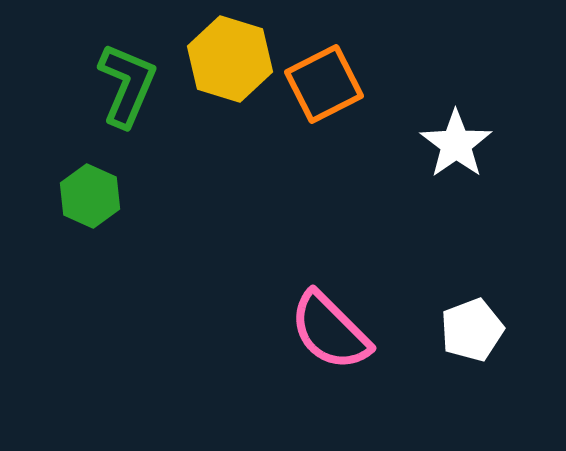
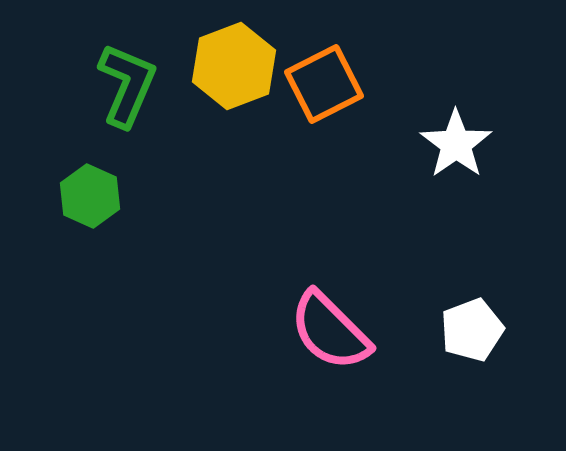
yellow hexagon: moved 4 px right, 7 px down; rotated 22 degrees clockwise
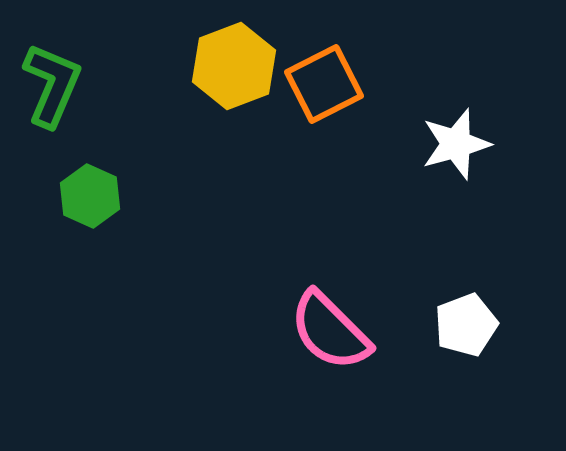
green L-shape: moved 75 px left
white star: rotated 20 degrees clockwise
white pentagon: moved 6 px left, 5 px up
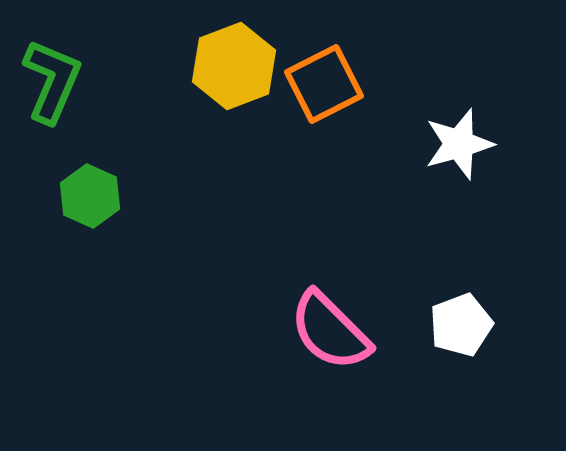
green L-shape: moved 4 px up
white star: moved 3 px right
white pentagon: moved 5 px left
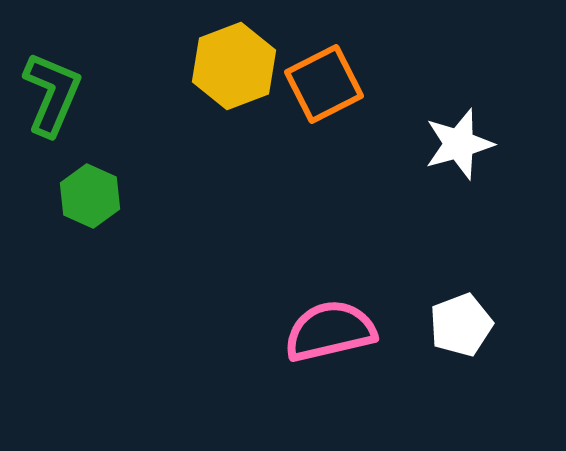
green L-shape: moved 13 px down
pink semicircle: rotated 122 degrees clockwise
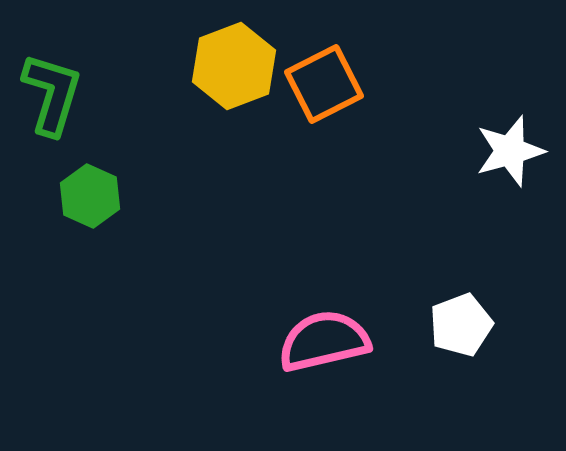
green L-shape: rotated 6 degrees counterclockwise
white star: moved 51 px right, 7 px down
pink semicircle: moved 6 px left, 10 px down
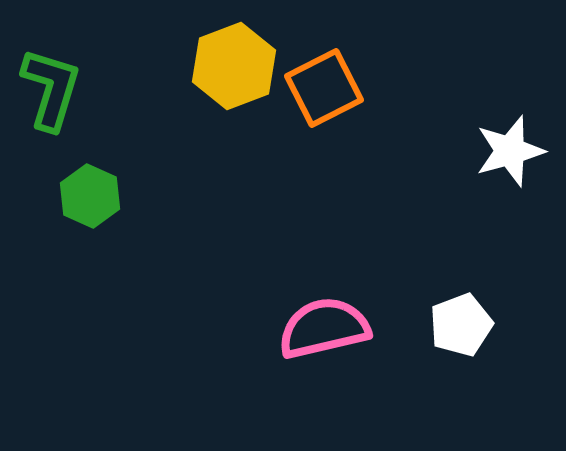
orange square: moved 4 px down
green L-shape: moved 1 px left, 5 px up
pink semicircle: moved 13 px up
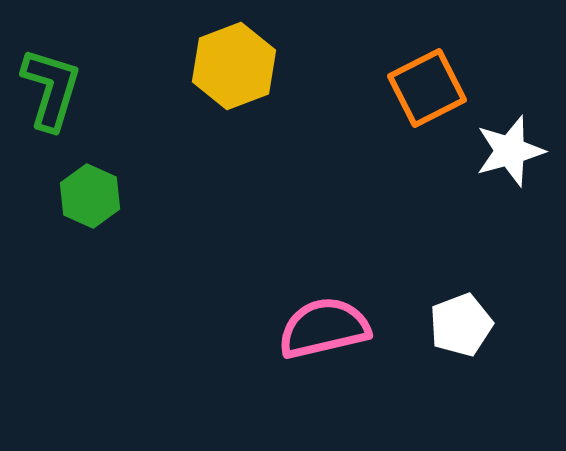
orange square: moved 103 px right
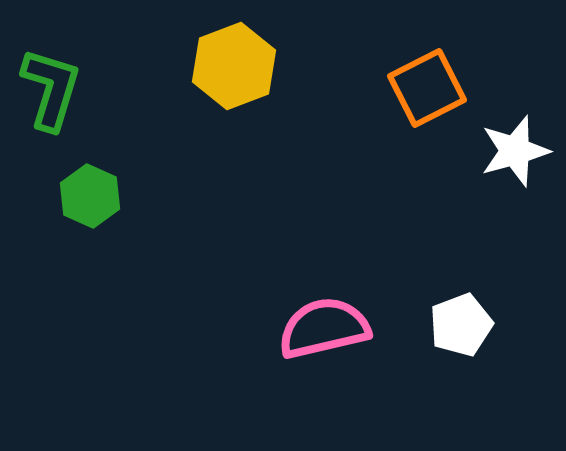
white star: moved 5 px right
